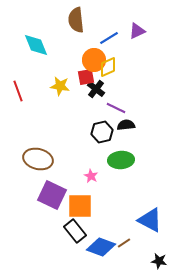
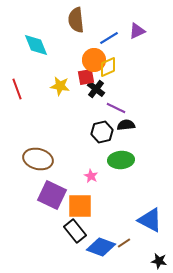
red line: moved 1 px left, 2 px up
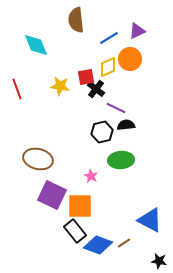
orange circle: moved 36 px right, 1 px up
blue diamond: moved 3 px left, 2 px up
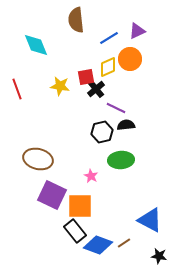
black cross: rotated 12 degrees clockwise
black star: moved 5 px up
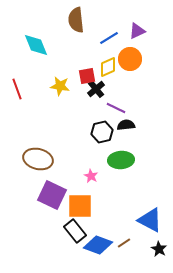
red square: moved 1 px right, 1 px up
black star: moved 7 px up; rotated 21 degrees clockwise
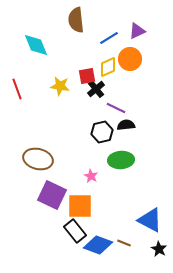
brown line: rotated 56 degrees clockwise
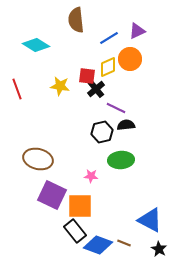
cyan diamond: rotated 36 degrees counterclockwise
red square: rotated 18 degrees clockwise
pink star: rotated 24 degrees counterclockwise
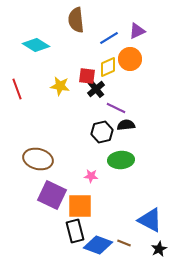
black rectangle: rotated 25 degrees clockwise
black star: rotated 14 degrees clockwise
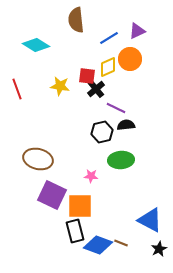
brown line: moved 3 px left
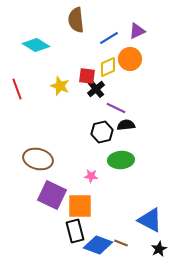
yellow star: rotated 12 degrees clockwise
